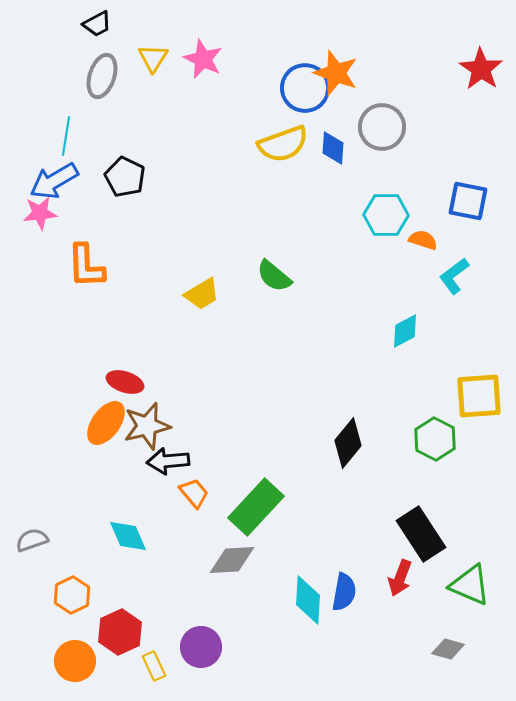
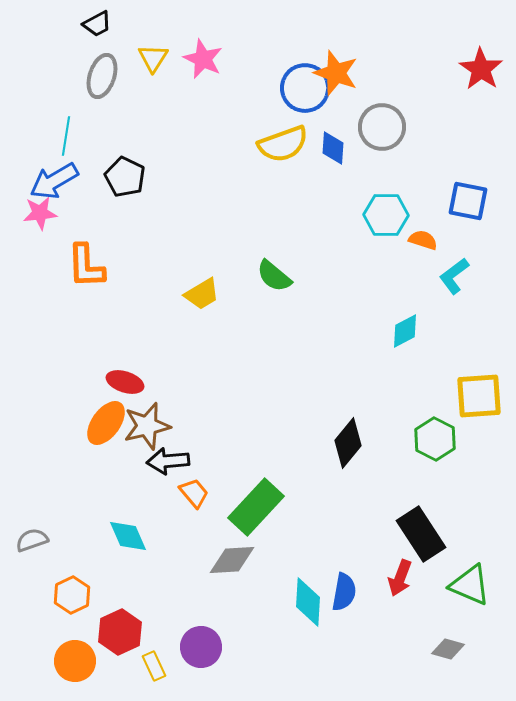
cyan diamond at (308, 600): moved 2 px down
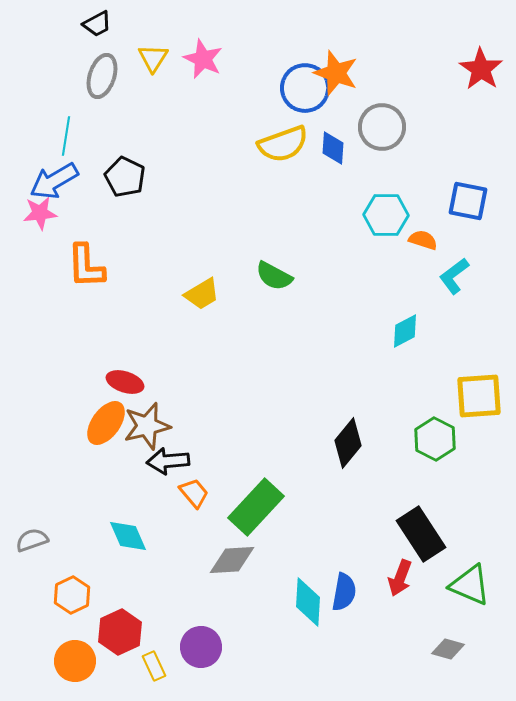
green semicircle at (274, 276): rotated 12 degrees counterclockwise
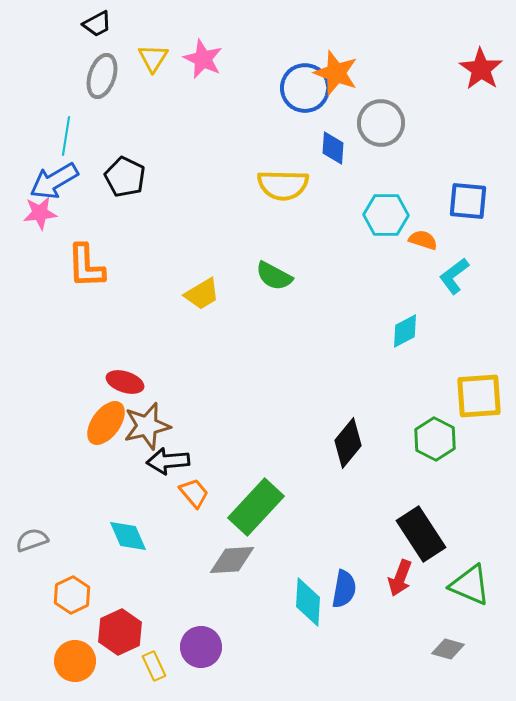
gray circle at (382, 127): moved 1 px left, 4 px up
yellow semicircle at (283, 144): moved 41 px down; rotated 21 degrees clockwise
blue square at (468, 201): rotated 6 degrees counterclockwise
blue semicircle at (344, 592): moved 3 px up
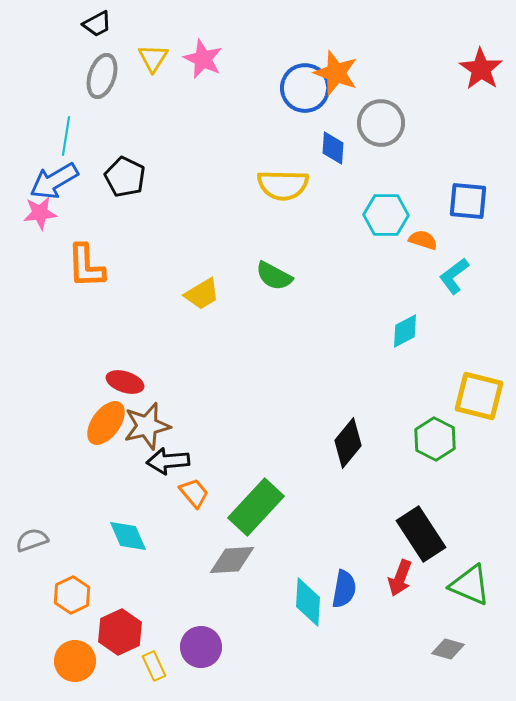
yellow square at (479, 396): rotated 18 degrees clockwise
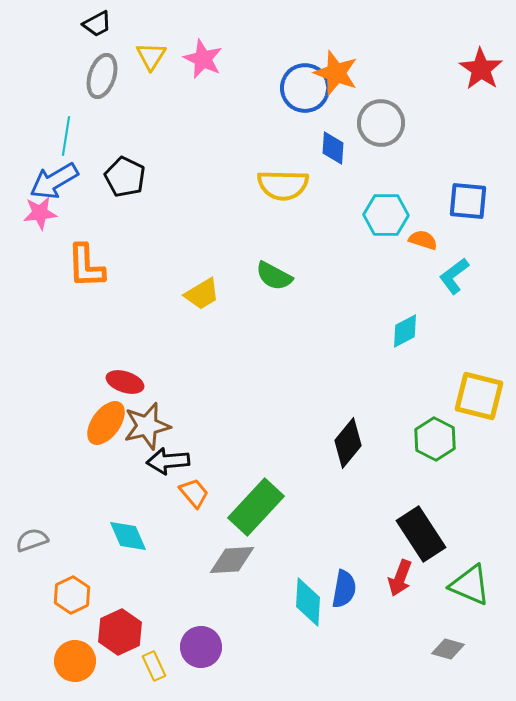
yellow triangle at (153, 58): moved 2 px left, 2 px up
